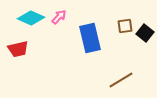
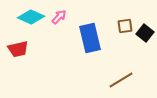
cyan diamond: moved 1 px up
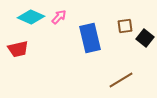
black square: moved 5 px down
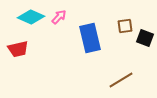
black square: rotated 18 degrees counterclockwise
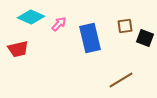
pink arrow: moved 7 px down
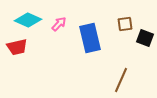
cyan diamond: moved 3 px left, 3 px down
brown square: moved 2 px up
red trapezoid: moved 1 px left, 2 px up
brown line: rotated 35 degrees counterclockwise
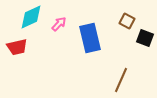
cyan diamond: moved 3 px right, 3 px up; rotated 48 degrees counterclockwise
brown square: moved 2 px right, 3 px up; rotated 35 degrees clockwise
